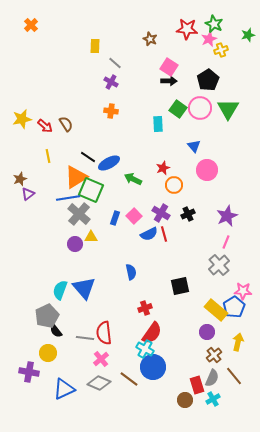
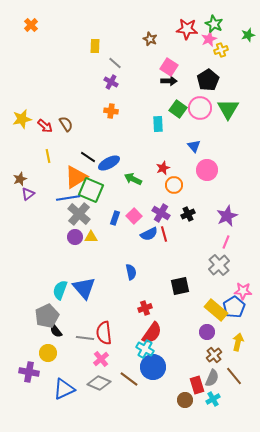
purple circle at (75, 244): moved 7 px up
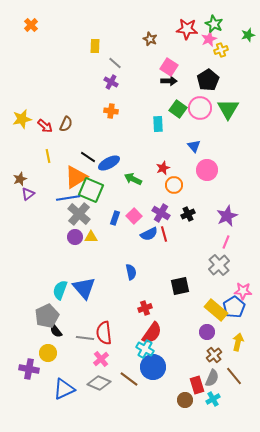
brown semicircle at (66, 124): rotated 56 degrees clockwise
purple cross at (29, 372): moved 3 px up
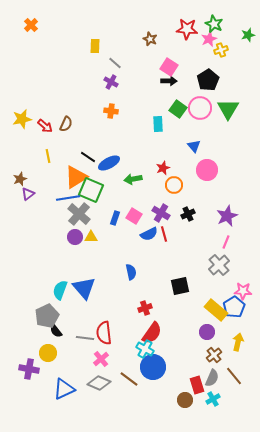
green arrow at (133, 179): rotated 36 degrees counterclockwise
pink square at (134, 216): rotated 14 degrees counterclockwise
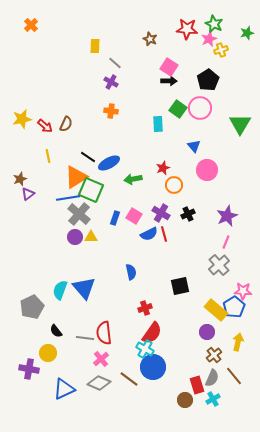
green star at (248, 35): moved 1 px left, 2 px up
green triangle at (228, 109): moved 12 px right, 15 px down
gray pentagon at (47, 316): moved 15 px left, 9 px up
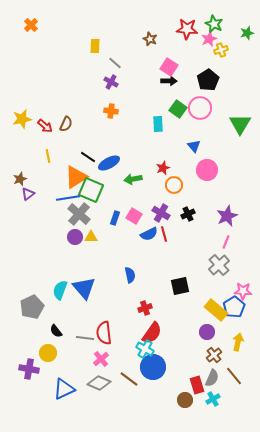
blue semicircle at (131, 272): moved 1 px left, 3 px down
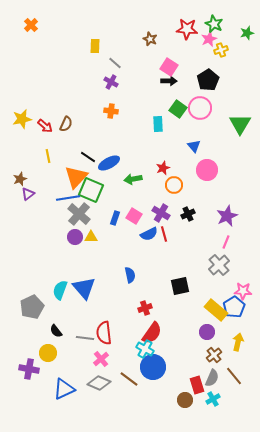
orange triangle at (76, 177): rotated 15 degrees counterclockwise
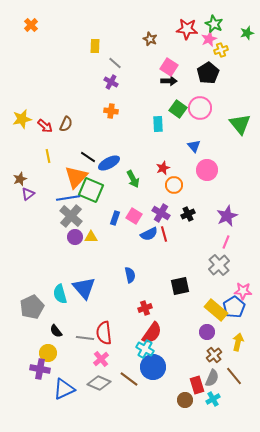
black pentagon at (208, 80): moved 7 px up
green triangle at (240, 124): rotated 10 degrees counterclockwise
green arrow at (133, 179): rotated 108 degrees counterclockwise
gray cross at (79, 214): moved 8 px left, 2 px down
cyan semicircle at (60, 290): moved 4 px down; rotated 36 degrees counterclockwise
purple cross at (29, 369): moved 11 px right
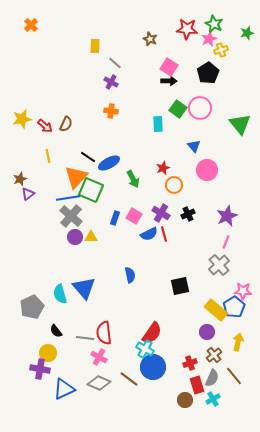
red cross at (145, 308): moved 45 px right, 55 px down
pink cross at (101, 359): moved 2 px left, 2 px up; rotated 21 degrees counterclockwise
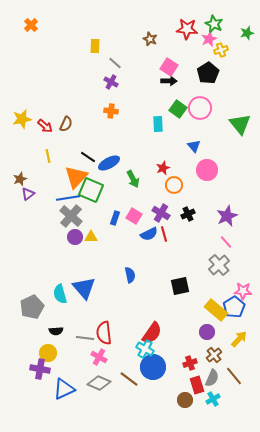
pink line at (226, 242): rotated 64 degrees counterclockwise
black semicircle at (56, 331): rotated 56 degrees counterclockwise
yellow arrow at (238, 342): moved 1 px right, 3 px up; rotated 30 degrees clockwise
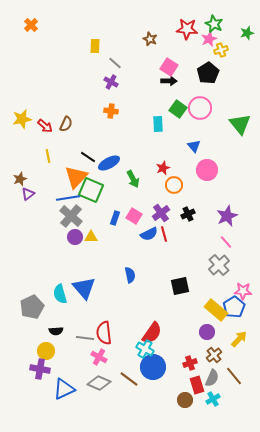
purple cross at (161, 213): rotated 24 degrees clockwise
yellow circle at (48, 353): moved 2 px left, 2 px up
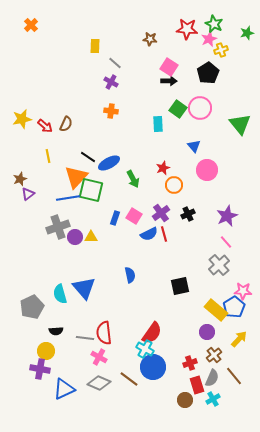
brown star at (150, 39): rotated 16 degrees counterclockwise
green square at (91, 190): rotated 10 degrees counterclockwise
gray cross at (71, 216): moved 13 px left, 11 px down; rotated 30 degrees clockwise
